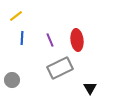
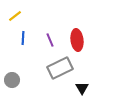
yellow line: moved 1 px left
blue line: moved 1 px right
black triangle: moved 8 px left
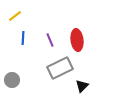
black triangle: moved 2 px up; rotated 16 degrees clockwise
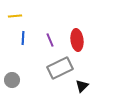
yellow line: rotated 32 degrees clockwise
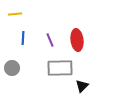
yellow line: moved 2 px up
gray rectangle: rotated 25 degrees clockwise
gray circle: moved 12 px up
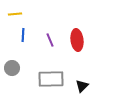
blue line: moved 3 px up
gray rectangle: moved 9 px left, 11 px down
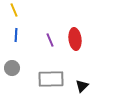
yellow line: moved 1 px left, 4 px up; rotated 72 degrees clockwise
blue line: moved 7 px left
red ellipse: moved 2 px left, 1 px up
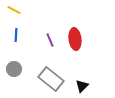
yellow line: rotated 40 degrees counterclockwise
gray circle: moved 2 px right, 1 px down
gray rectangle: rotated 40 degrees clockwise
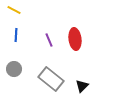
purple line: moved 1 px left
